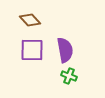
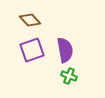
purple square: rotated 20 degrees counterclockwise
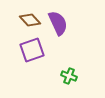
purple semicircle: moved 7 px left, 27 px up; rotated 15 degrees counterclockwise
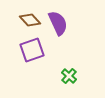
green cross: rotated 21 degrees clockwise
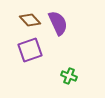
purple square: moved 2 px left
green cross: rotated 21 degrees counterclockwise
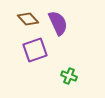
brown diamond: moved 2 px left, 1 px up
purple square: moved 5 px right
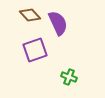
brown diamond: moved 2 px right, 4 px up
green cross: moved 1 px down
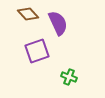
brown diamond: moved 2 px left, 1 px up
purple square: moved 2 px right, 1 px down
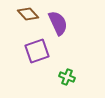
green cross: moved 2 px left
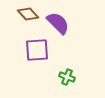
purple semicircle: rotated 20 degrees counterclockwise
purple square: moved 1 px up; rotated 15 degrees clockwise
